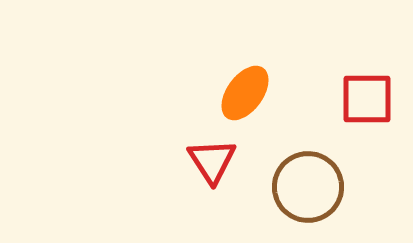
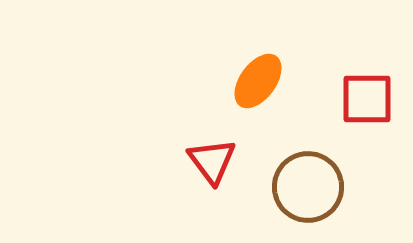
orange ellipse: moved 13 px right, 12 px up
red triangle: rotated 4 degrees counterclockwise
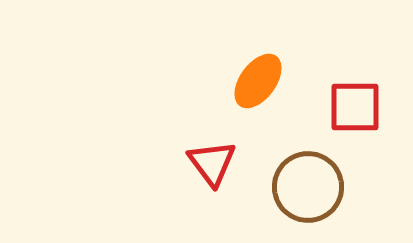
red square: moved 12 px left, 8 px down
red triangle: moved 2 px down
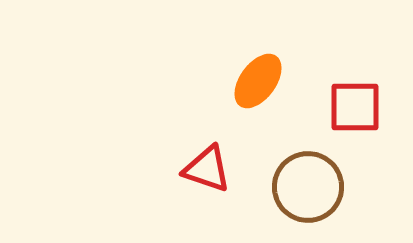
red triangle: moved 5 px left, 6 px down; rotated 34 degrees counterclockwise
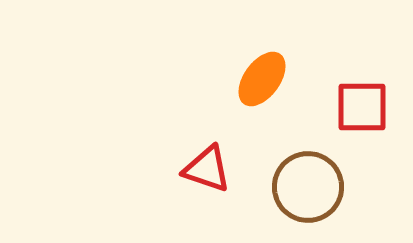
orange ellipse: moved 4 px right, 2 px up
red square: moved 7 px right
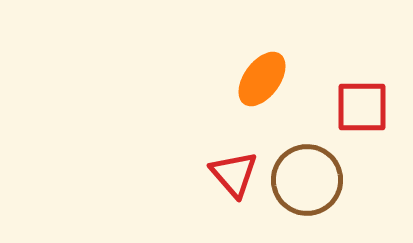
red triangle: moved 27 px right, 5 px down; rotated 30 degrees clockwise
brown circle: moved 1 px left, 7 px up
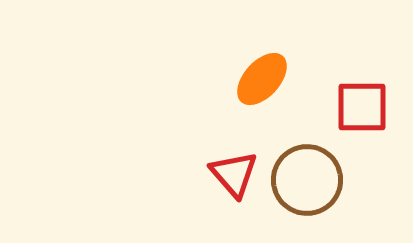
orange ellipse: rotated 6 degrees clockwise
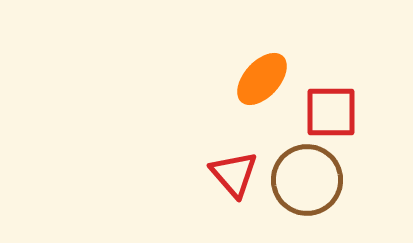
red square: moved 31 px left, 5 px down
